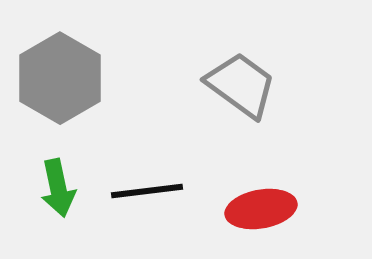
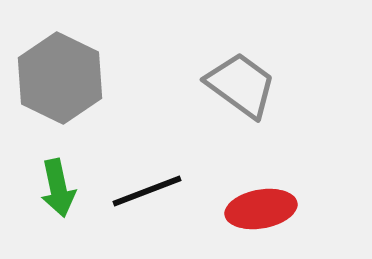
gray hexagon: rotated 4 degrees counterclockwise
black line: rotated 14 degrees counterclockwise
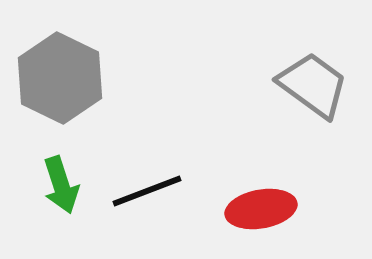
gray trapezoid: moved 72 px right
green arrow: moved 3 px right, 3 px up; rotated 6 degrees counterclockwise
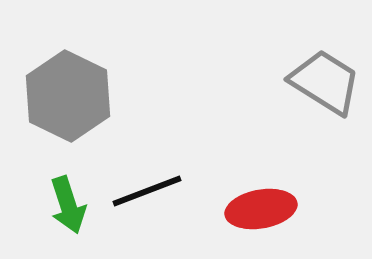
gray hexagon: moved 8 px right, 18 px down
gray trapezoid: moved 12 px right, 3 px up; rotated 4 degrees counterclockwise
green arrow: moved 7 px right, 20 px down
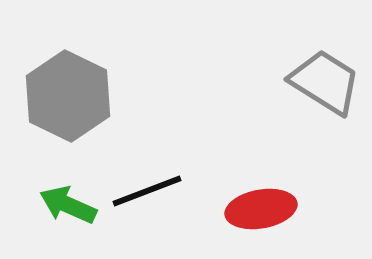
green arrow: rotated 132 degrees clockwise
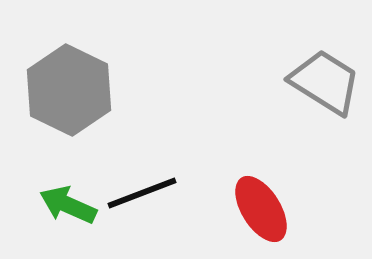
gray hexagon: moved 1 px right, 6 px up
black line: moved 5 px left, 2 px down
red ellipse: rotated 68 degrees clockwise
